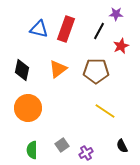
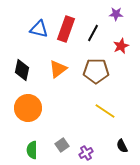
black line: moved 6 px left, 2 px down
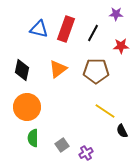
red star: rotated 21 degrees clockwise
orange circle: moved 1 px left, 1 px up
black semicircle: moved 15 px up
green semicircle: moved 1 px right, 12 px up
